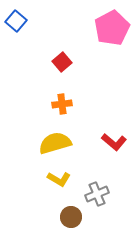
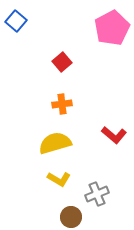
red L-shape: moved 7 px up
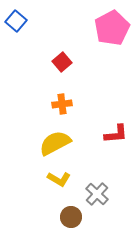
red L-shape: moved 2 px right, 1 px up; rotated 45 degrees counterclockwise
yellow semicircle: rotated 12 degrees counterclockwise
gray cross: rotated 25 degrees counterclockwise
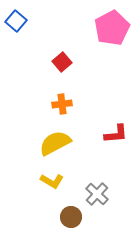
yellow L-shape: moved 7 px left, 2 px down
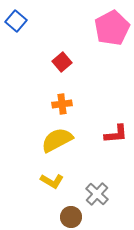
yellow semicircle: moved 2 px right, 3 px up
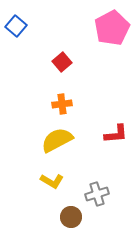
blue square: moved 5 px down
gray cross: rotated 30 degrees clockwise
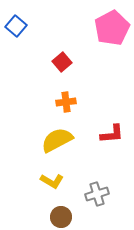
orange cross: moved 4 px right, 2 px up
red L-shape: moved 4 px left
brown circle: moved 10 px left
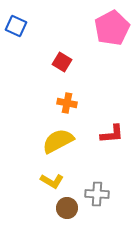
blue square: rotated 15 degrees counterclockwise
red square: rotated 18 degrees counterclockwise
orange cross: moved 1 px right, 1 px down; rotated 18 degrees clockwise
yellow semicircle: moved 1 px right, 1 px down
gray cross: rotated 20 degrees clockwise
brown circle: moved 6 px right, 9 px up
